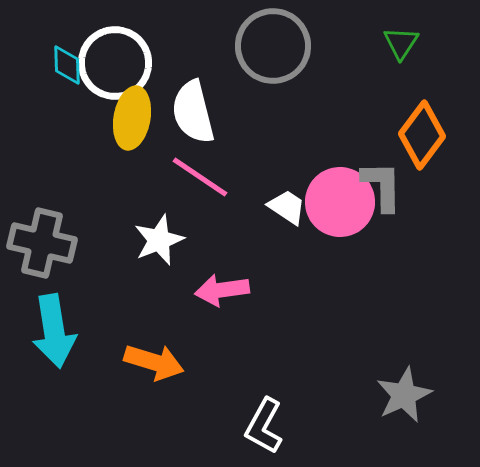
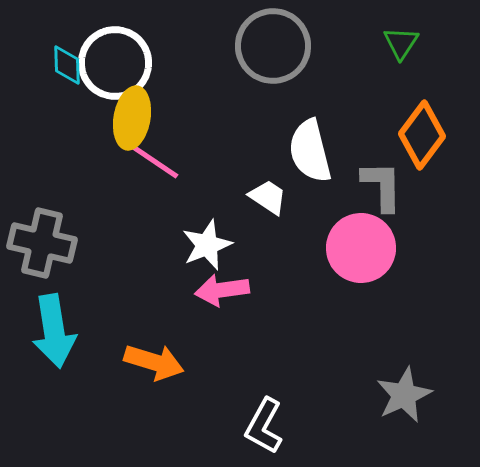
white semicircle: moved 117 px right, 39 px down
pink line: moved 49 px left, 18 px up
pink circle: moved 21 px right, 46 px down
white trapezoid: moved 19 px left, 10 px up
white star: moved 48 px right, 5 px down
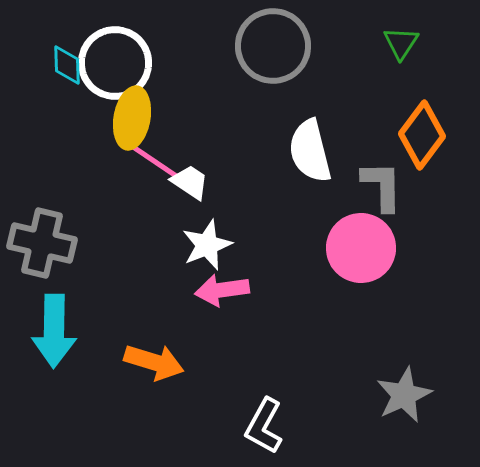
white trapezoid: moved 78 px left, 15 px up
cyan arrow: rotated 10 degrees clockwise
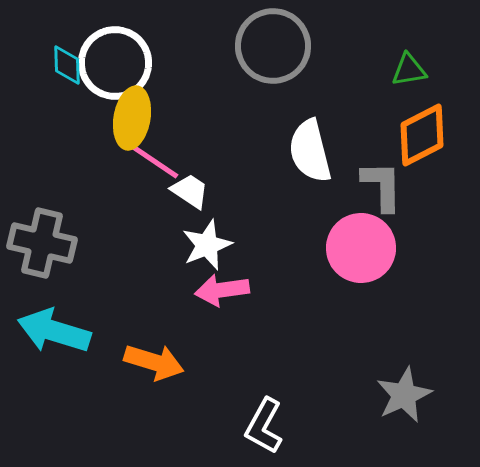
green triangle: moved 8 px right, 27 px down; rotated 48 degrees clockwise
orange diamond: rotated 26 degrees clockwise
white trapezoid: moved 9 px down
cyan arrow: rotated 106 degrees clockwise
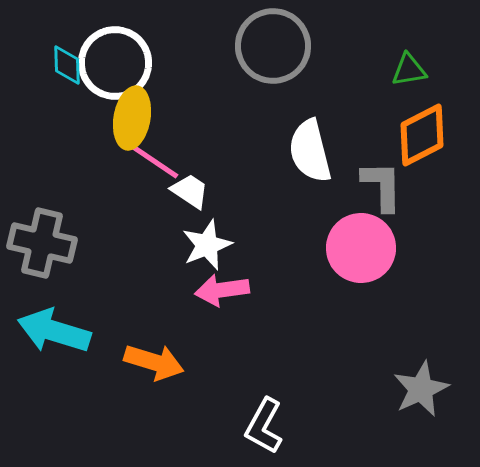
gray star: moved 17 px right, 6 px up
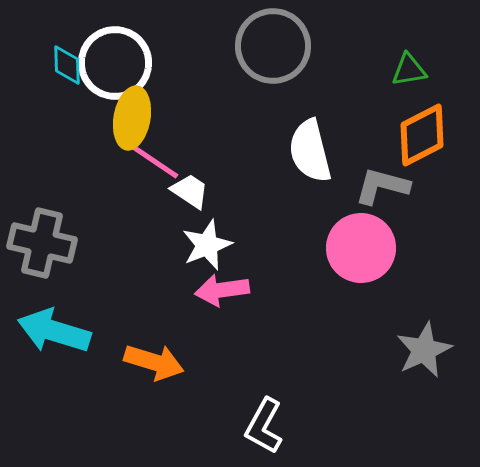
gray L-shape: rotated 74 degrees counterclockwise
gray star: moved 3 px right, 39 px up
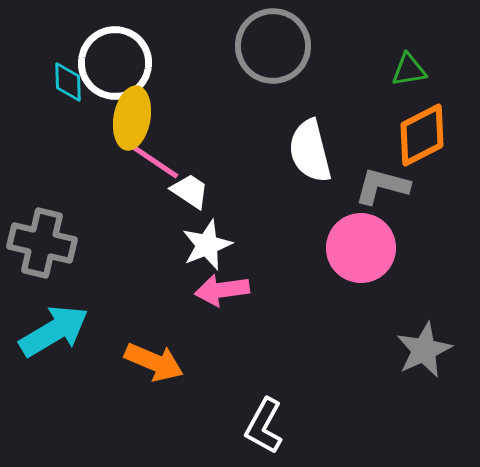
cyan diamond: moved 1 px right, 17 px down
cyan arrow: rotated 132 degrees clockwise
orange arrow: rotated 6 degrees clockwise
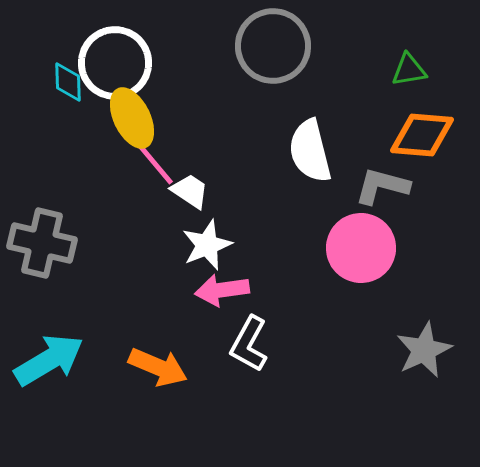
yellow ellipse: rotated 36 degrees counterclockwise
orange diamond: rotated 32 degrees clockwise
pink line: rotated 16 degrees clockwise
cyan arrow: moved 5 px left, 29 px down
orange arrow: moved 4 px right, 5 px down
white L-shape: moved 15 px left, 82 px up
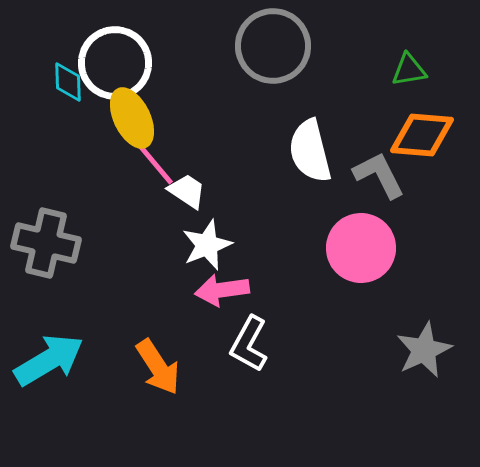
gray L-shape: moved 3 px left, 11 px up; rotated 48 degrees clockwise
white trapezoid: moved 3 px left
gray cross: moved 4 px right
orange arrow: rotated 34 degrees clockwise
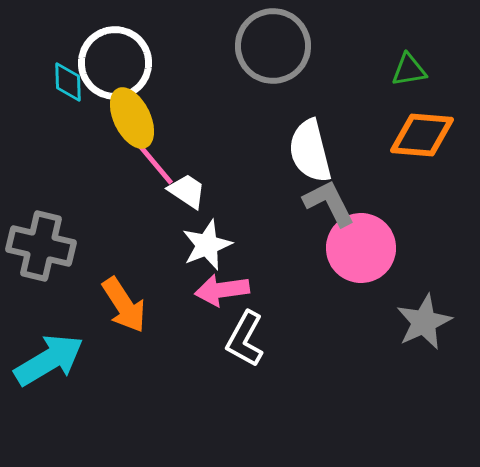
gray L-shape: moved 50 px left, 28 px down
gray cross: moved 5 px left, 3 px down
white L-shape: moved 4 px left, 5 px up
gray star: moved 28 px up
orange arrow: moved 34 px left, 62 px up
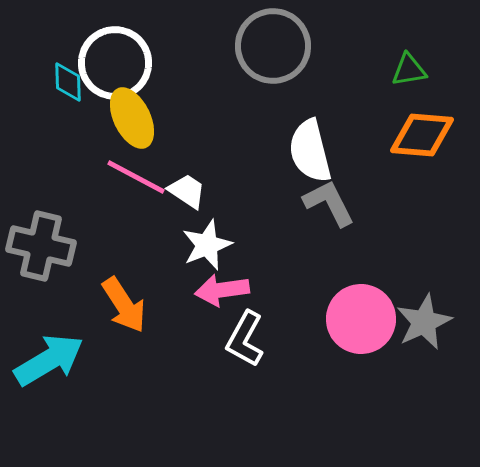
pink line: moved 15 px left, 18 px down; rotated 22 degrees counterclockwise
pink circle: moved 71 px down
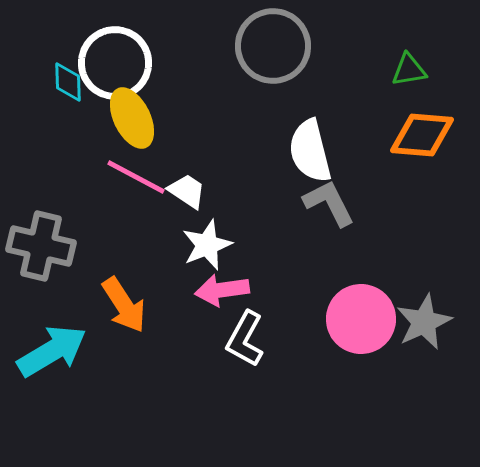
cyan arrow: moved 3 px right, 9 px up
